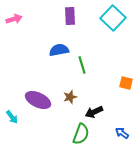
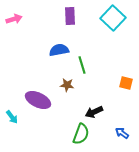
brown star: moved 3 px left, 12 px up; rotated 24 degrees clockwise
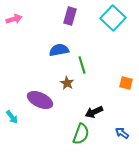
purple rectangle: rotated 18 degrees clockwise
brown star: moved 2 px up; rotated 24 degrees clockwise
purple ellipse: moved 2 px right
